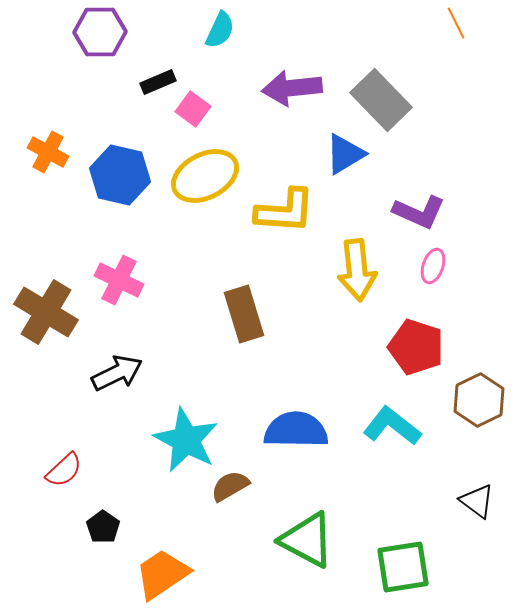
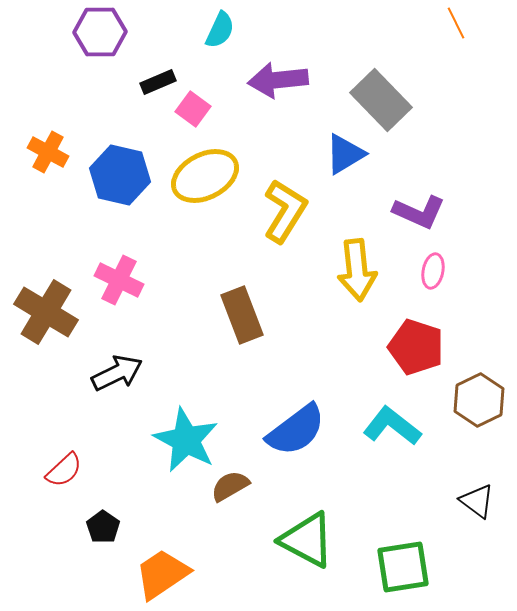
purple arrow: moved 14 px left, 8 px up
yellow L-shape: rotated 62 degrees counterclockwise
pink ellipse: moved 5 px down; rotated 8 degrees counterclockwise
brown rectangle: moved 2 px left, 1 px down; rotated 4 degrees counterclockwise
blue semicircle: rotated 142 degrees clockwise
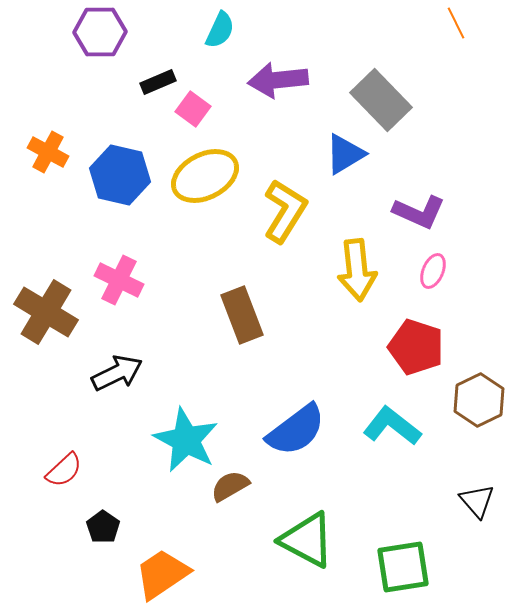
pink ellipse: rotated 12 degrees clockwise
black triangle: rotated 12 degrees clockwise
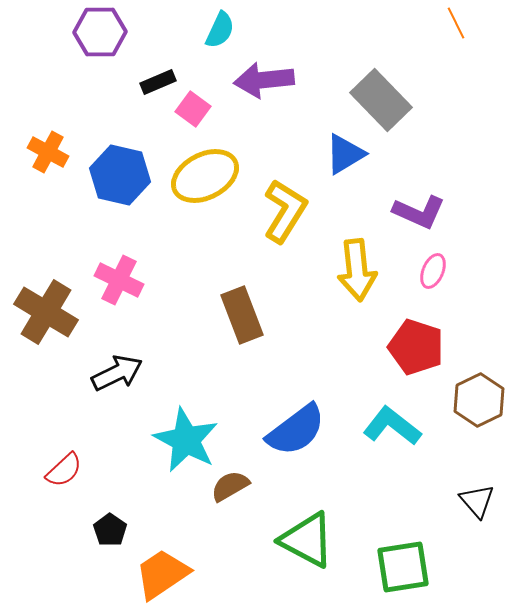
purple arrow: moved 14 px left
black pentagon: moved 7 px right, 3 px down
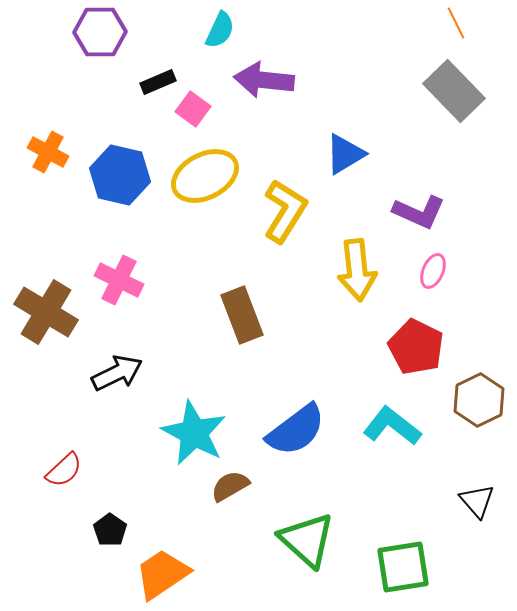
purple arrow: rotated 12 degrees clockwise
gray rectangle: moved 73 px right, 9 px up
red pentagon: rotated 8 degrees clockwise
cyan star: moved 8 px right, 7 px up
green triangle: rotated 14 degrees clockwise
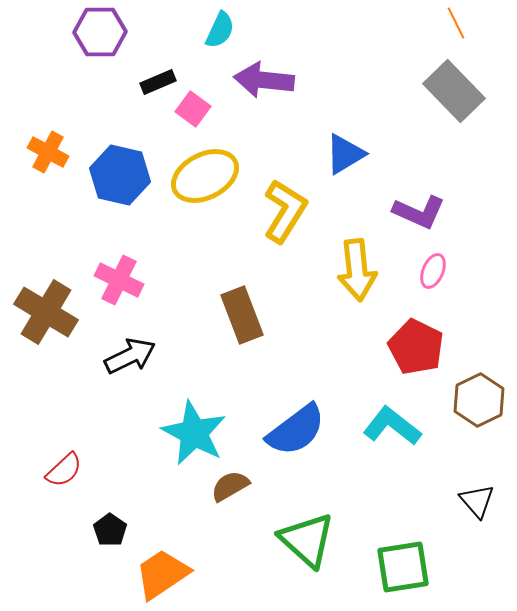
black arrow: moved 13 px right, 17 px up
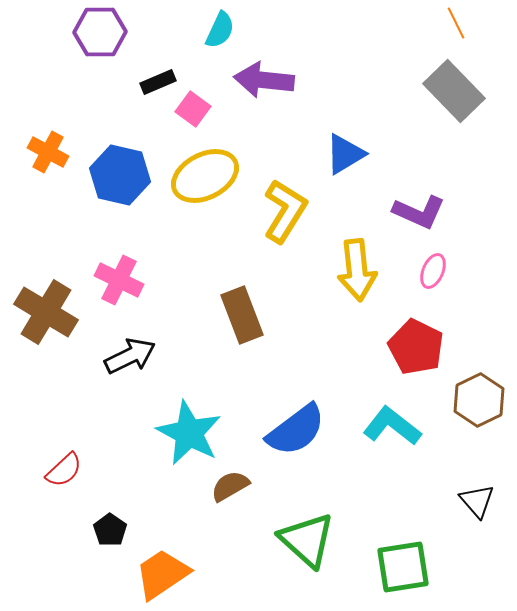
cyan star: moved 5 px left
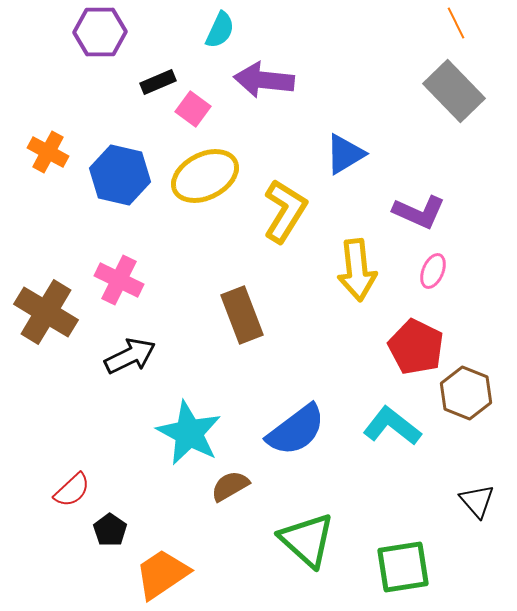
brown hexagon: moved 13 px left, 7 px up; rotated 12 degrees counterclockwise
red semicircle: moved 8 px right, 20 px down
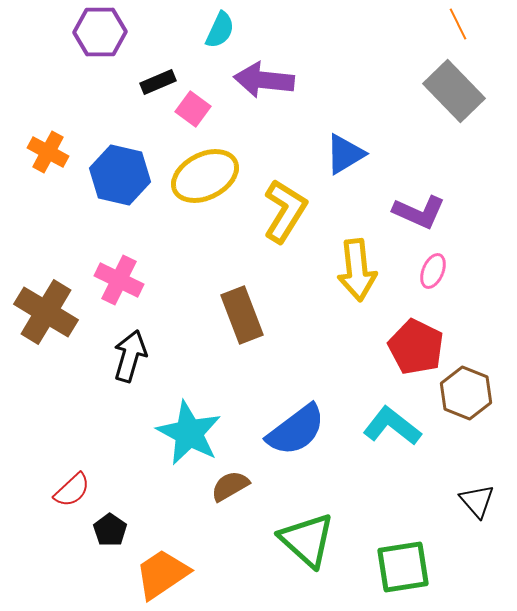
orange line: moved 2 px right, 1 px down
black arrow: rotated 48 degrees counterclockwise
